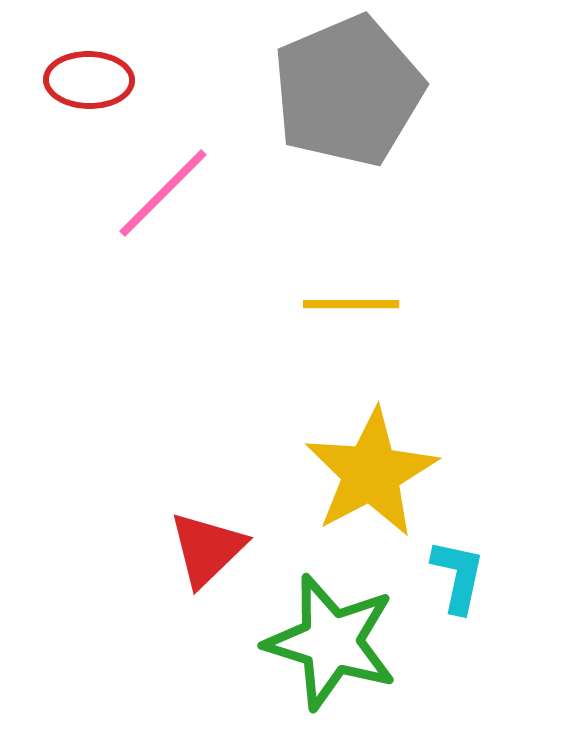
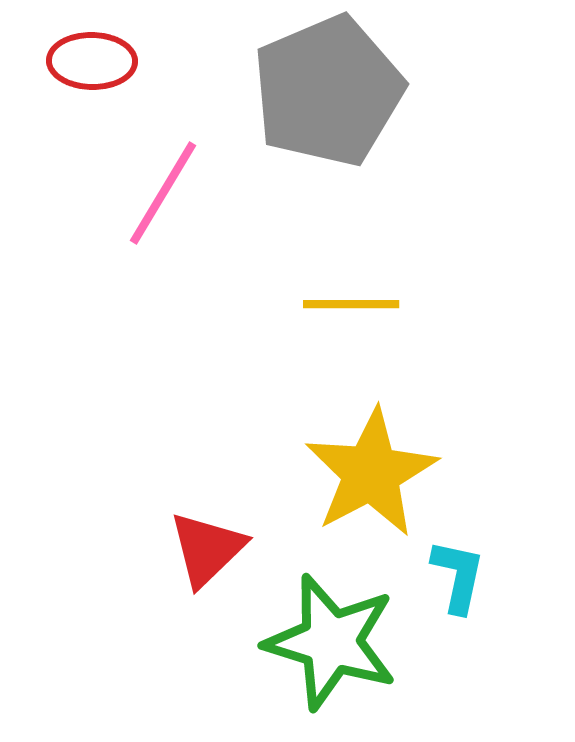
red ellipse: moved 3 px right, 19 px up
gray pentagon: moved 20 px left
pink line: rotated 14 degrees counterclockwise
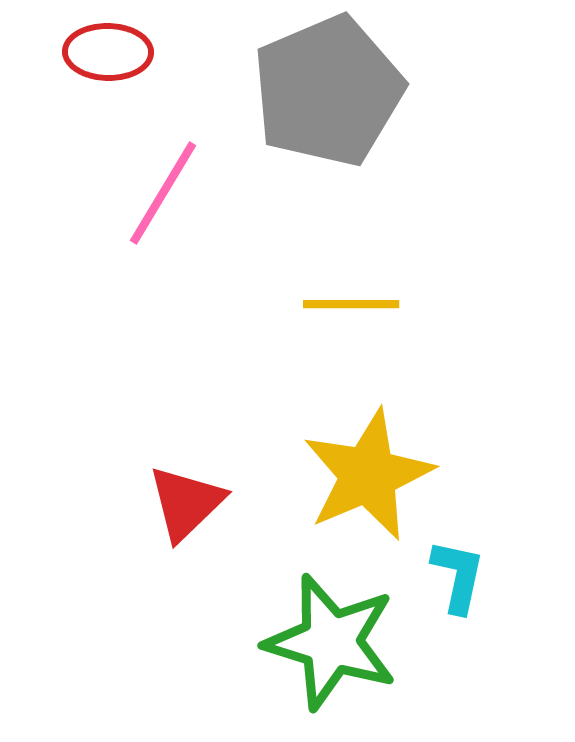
red ellipse: moved 16 px right, 9 px up
yellow star: moved 3 px left, 2 px down; rotated 5 degrees clockwise
red triangle: moved 21 px left, 46 px up
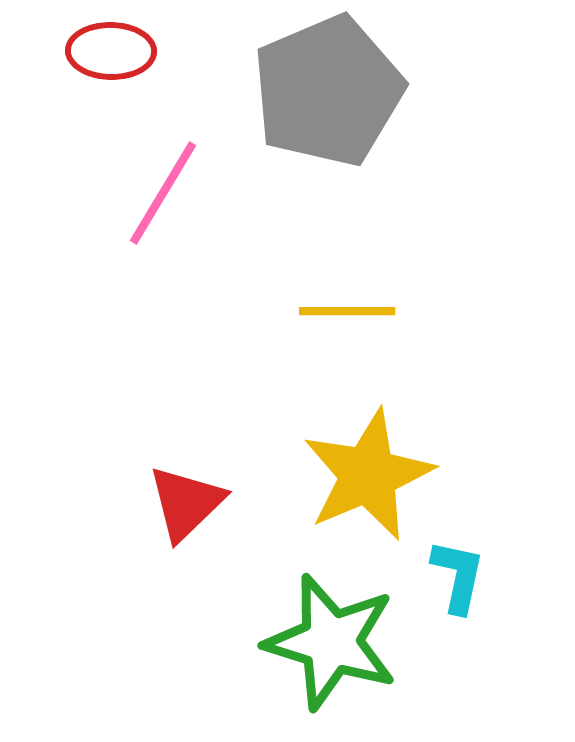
red ellipse: moved 3 px right, 1 px up
yellow line: moved 4 px left, 7 px down
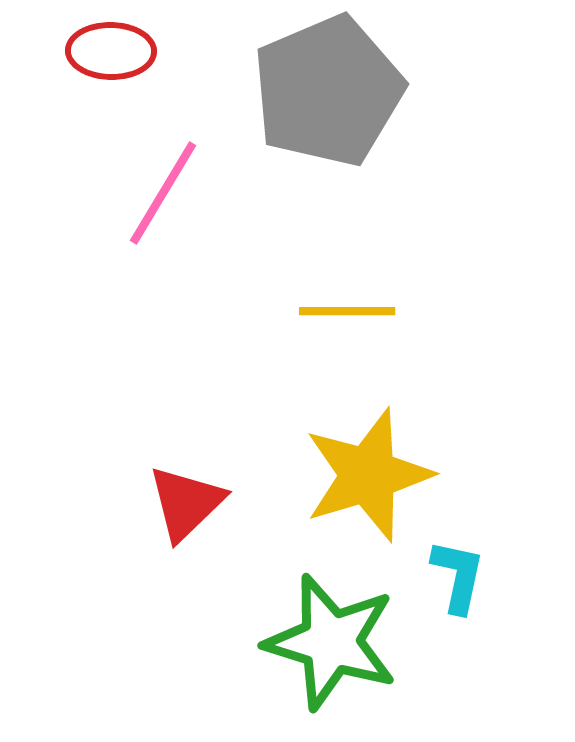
yellow star: rotated 6 degrees clockwise
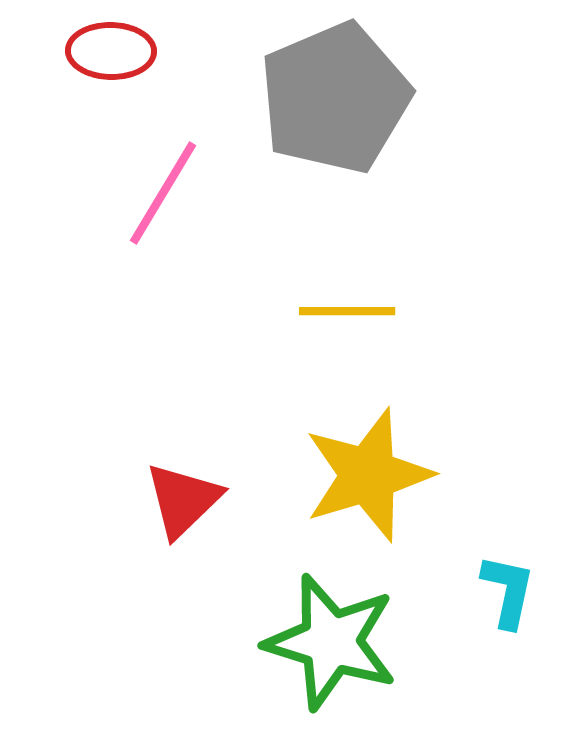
gray pentagon: moved 7 px right, 7 px down
red triangle: moved 3 px left, 3 px up
cyan L-shape: moved 50 px right, 15 px down
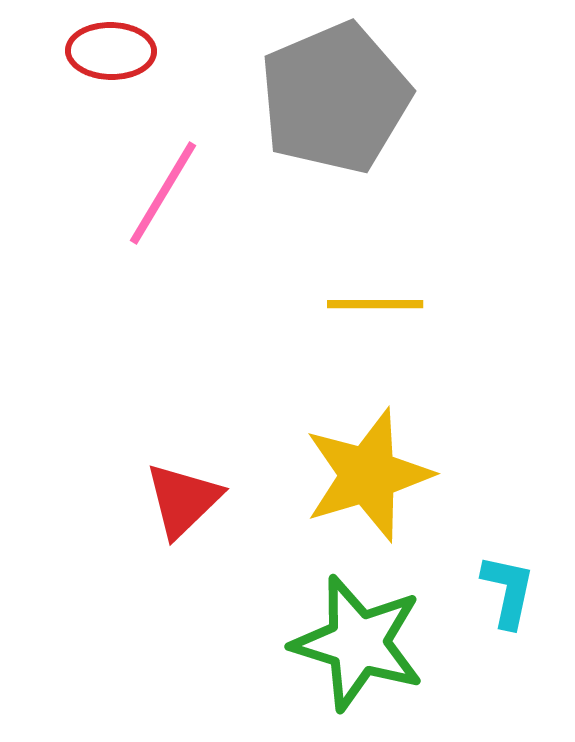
yellow line: moved 28 px right, 7 px up
green star: moved 27 px right, 1 px down
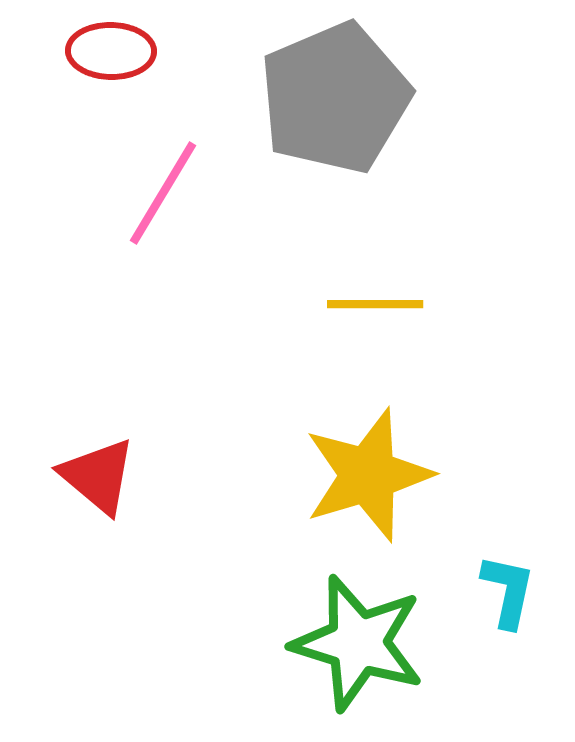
red triangle: moved 85 px left, 24 px up; rotated 36 degrees counterclockwise
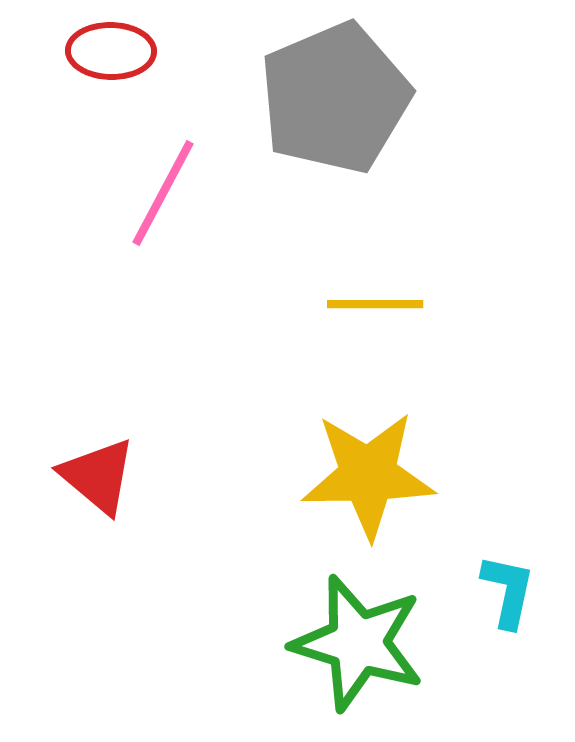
pink line: rotated 3 degrees counterclockwise
yellow star: rotated 16 degrees clockwise
